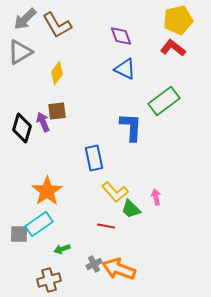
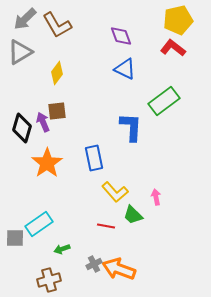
orange star: moved 28 px up
green trapezoid: moved 2 px right, 6 px down
gray square: moved 4 px left, 4 px down
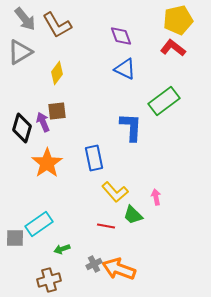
gray arrow: rotated 85 degrees counterclockwise
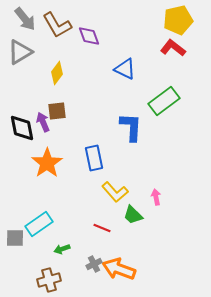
purple diamond: moved 32 px left
black diamond: rotated 28 degrees counterclockwise
red line: moved 4 px left, 2 px down; rotated 12 degrees clockwise
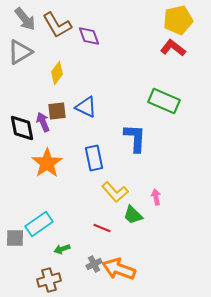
blue triangle: moved 39 px left, 38 px down
green rectangle: rotated 60 degrees clockwise
blue L-shape: moved 4 px right, 11 px down
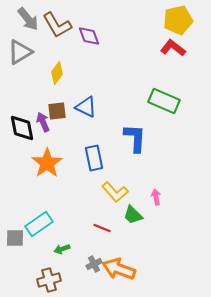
gray arrow: moved 3 px right
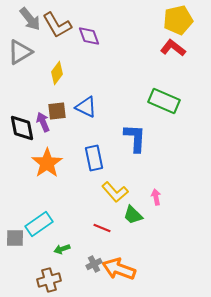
gray arrow: moved 2 px right
